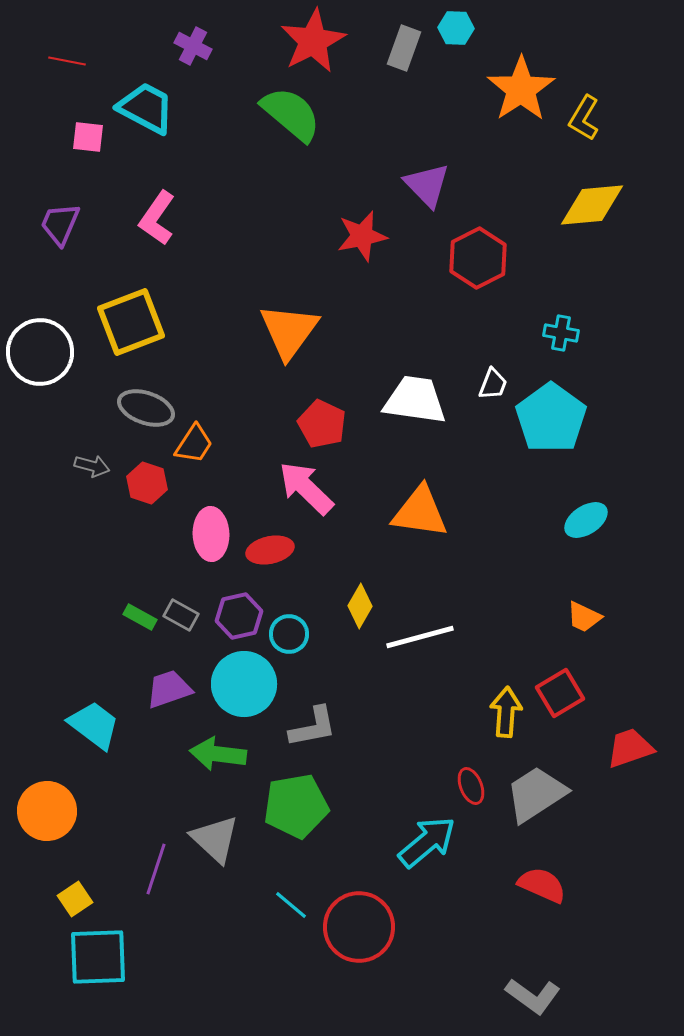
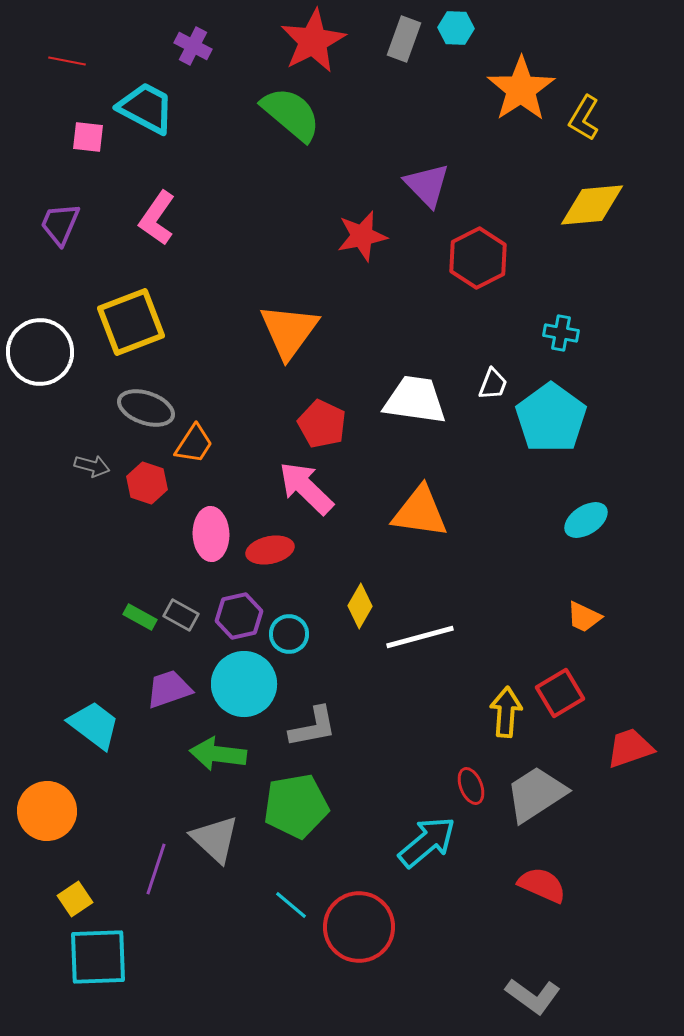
gray rectangle at (404, 48): moved 9 px up
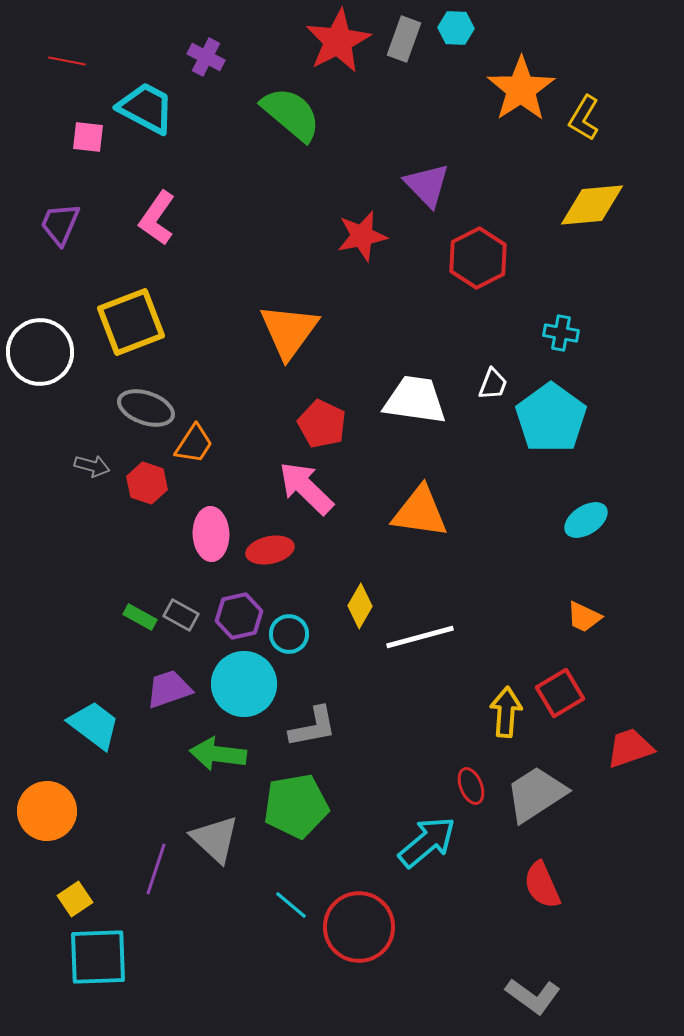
red star at (313, 41): moved 25 px right
purple cross at (193, 46): moved 13 px right, 11 px down
red semicircle at (542, 885): rotated 138 degrees counterclockwise
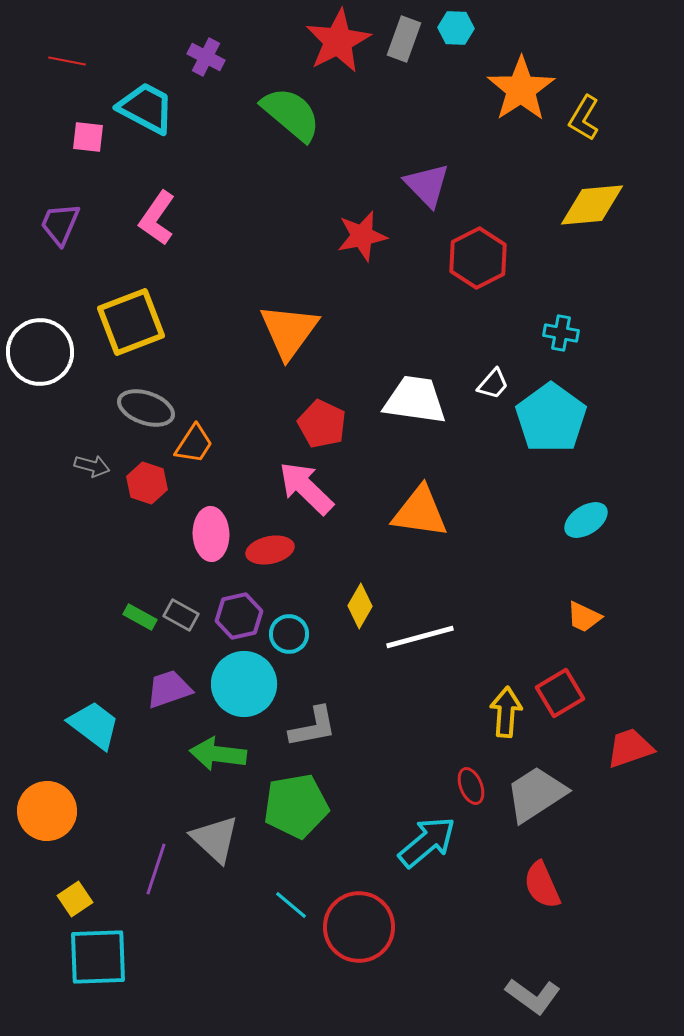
white trapezoid at (493, 384): rotated 20 degrees clockwise
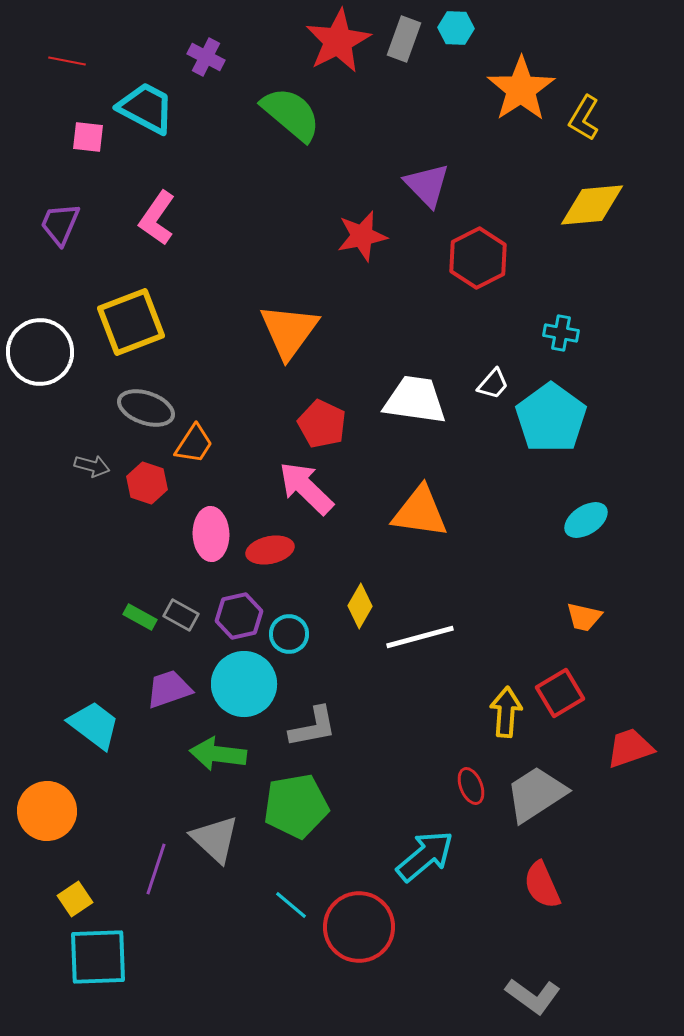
orange trapezoid at (584, 617): rotated 12 degrees counterclockwise
cyan arrow at (427, 842): moved 2 px left, 14 px down
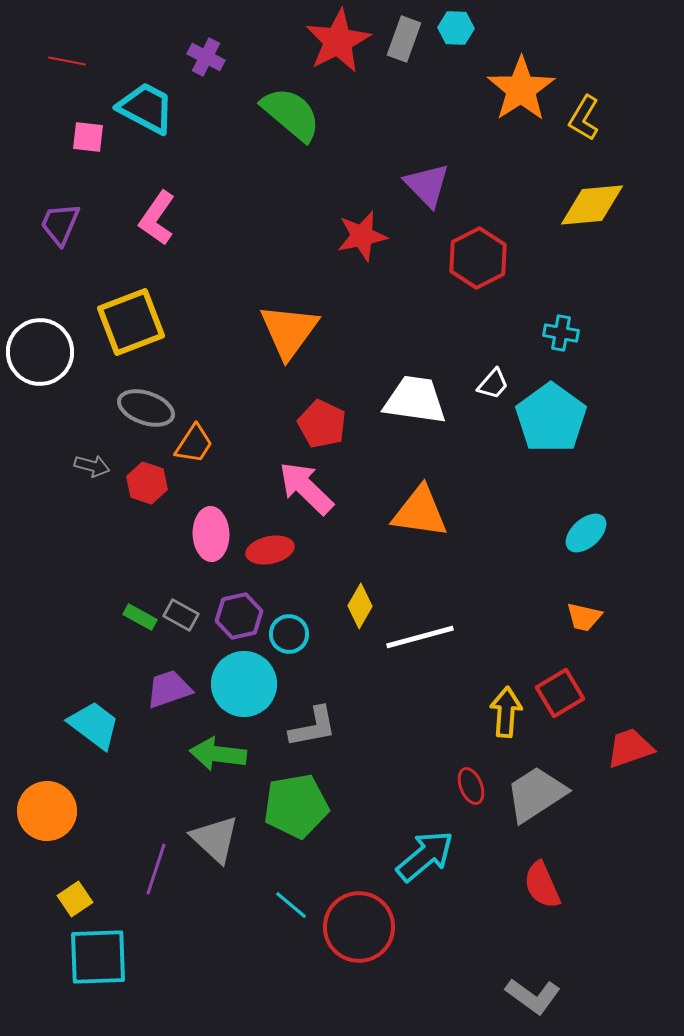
cyan ellipse at (586, 520): moved 13 px down; rotated 9 degrees counterclockwise
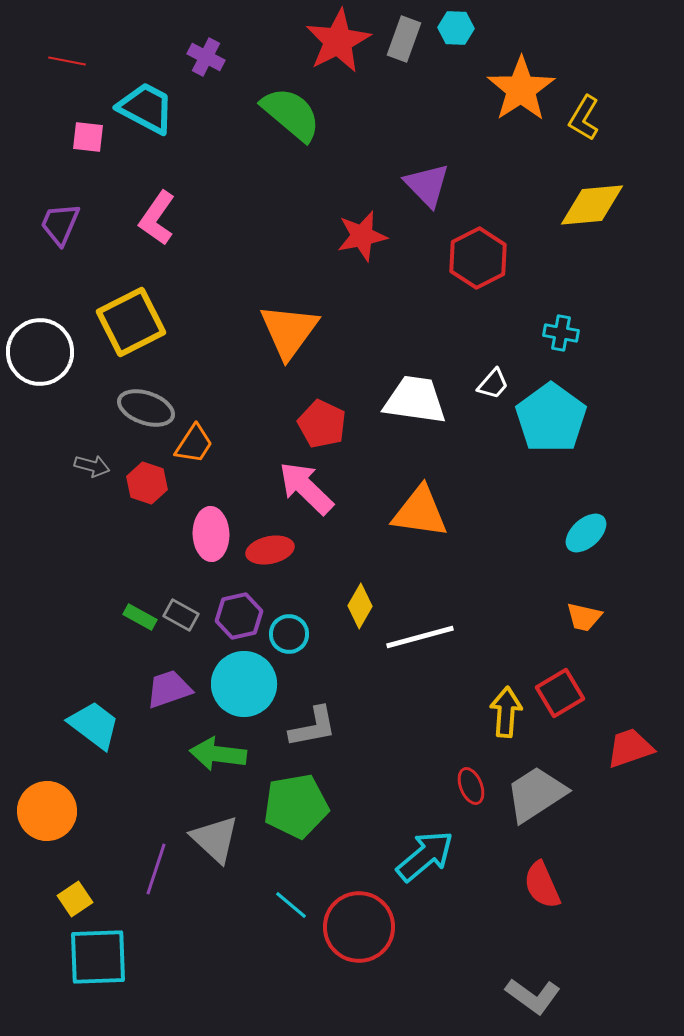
yellow square at (131, 322): rotated 6 degrees counterclockwise
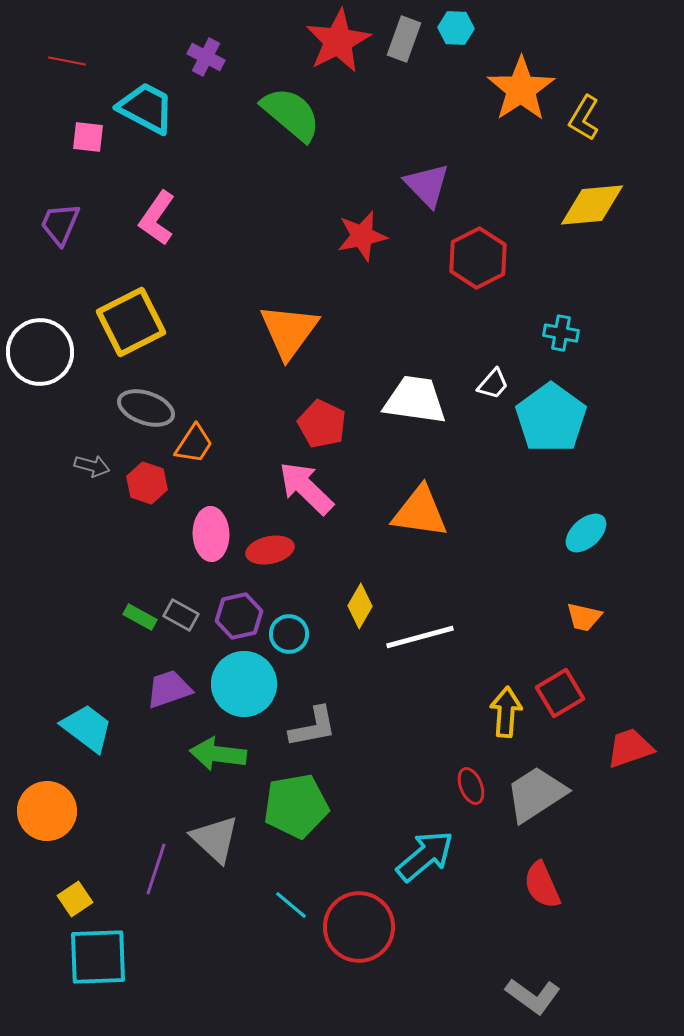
cyan trapezoid at (94, 725): moved 7 px left, 3 px down
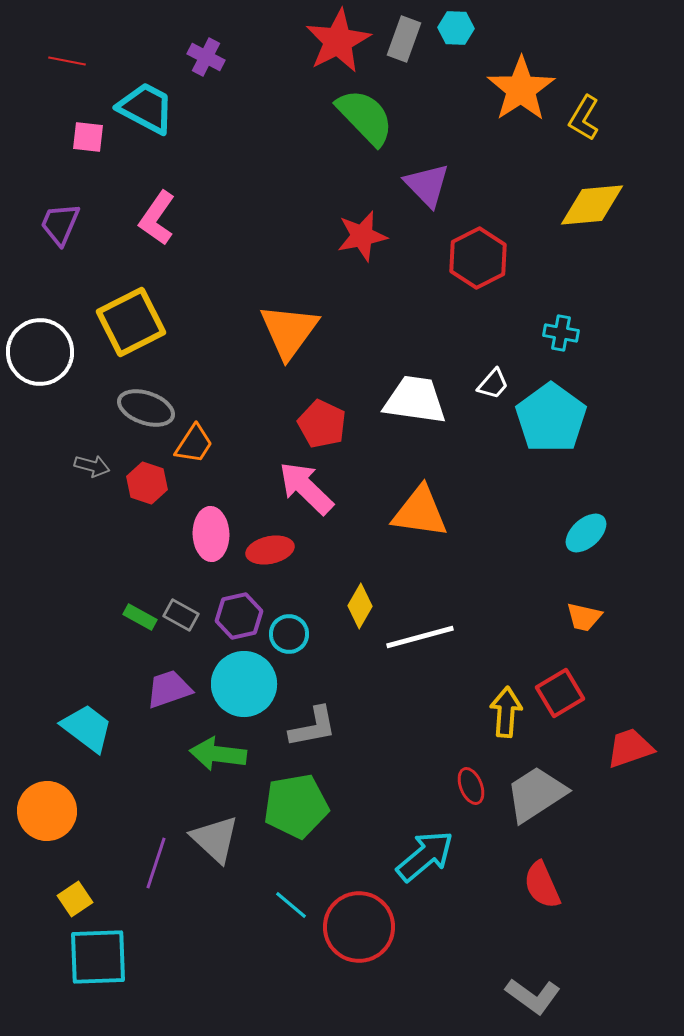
green semicircle at (291, 114): moved 74 px right, 3 px down; rotated 6 degrees clockwise
purple line at (156, 869): moved 6 px up
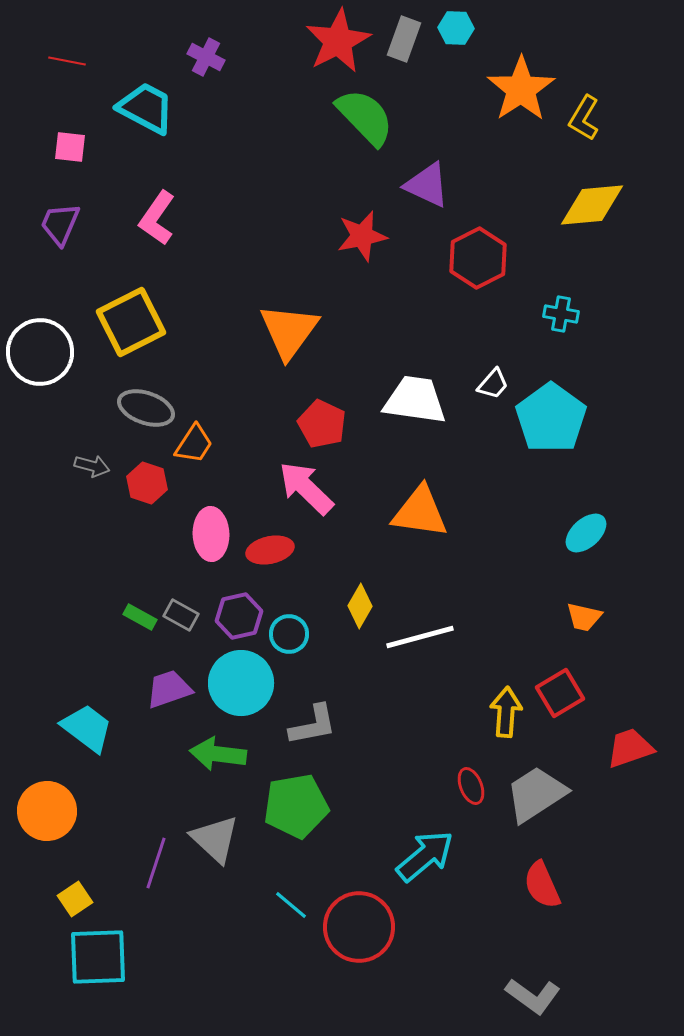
pink square at (88, 137): moved 18 px left, 10 px down
purple triangle at (427, 185): rotated 21 degrees counterclockwise
cyan cross at (561, 333): moved 19 px up
cyan circle at (244, 684): moved 3 px left, 1 px up
gray L-shape at (313, 727): moved 2 px up
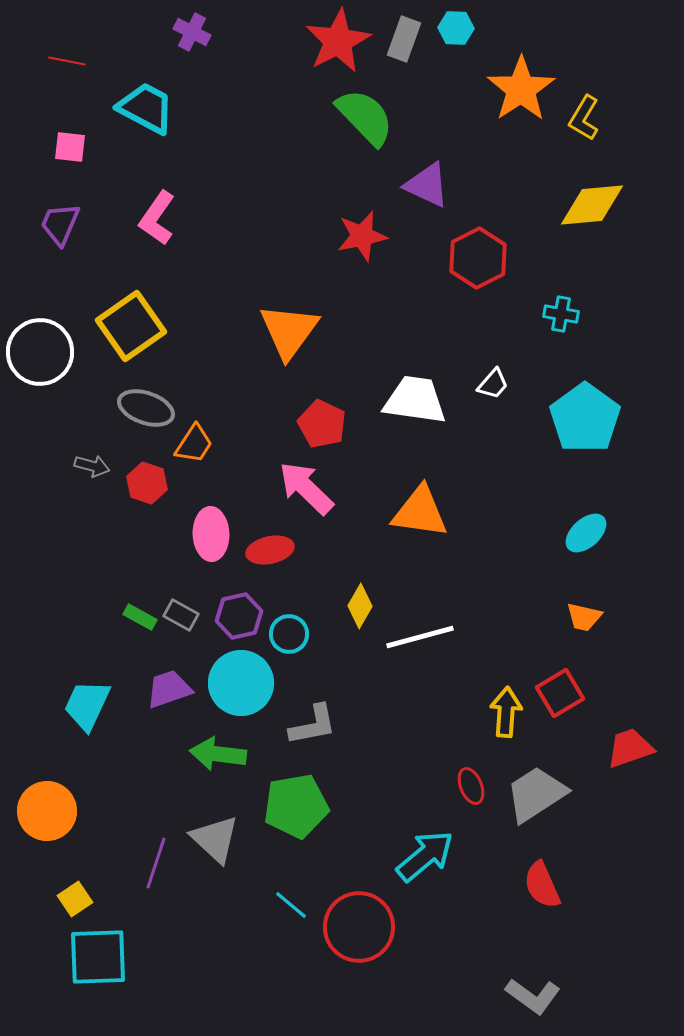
purple cross at (206, 57): moved 14 px left, 25 px up
yellow square at (131, 322): moved 4 px down; rotated 8 degrees counterclockwise
cyan pentagon at (551, 418): moved 34 px right
cyan trapezoid at (87, 728): moved 23 px up; rotated 102 degrees counterclockwise
